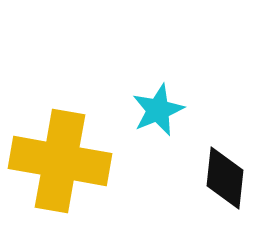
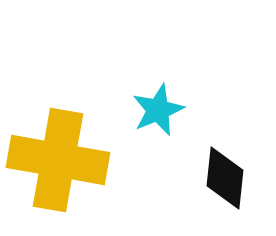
yellow cross: moved 2 px left, 1 px up
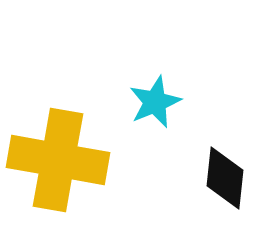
cyan star: moved 3 px left, 8 px up
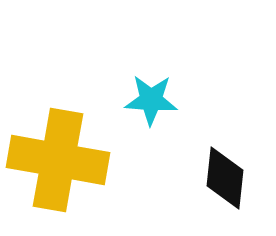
cyan star: moved 4 px left, 2 px up; rotated 26 degrees clockwise
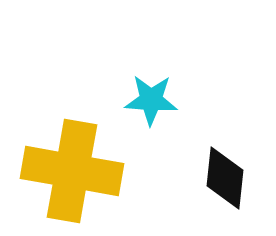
yellow cross: moved 14 px right, 11 px down
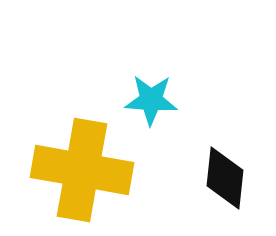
yellow cross: moved 10 px right, 1 px up
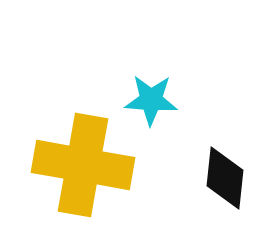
yellow cross: moved 1 px right, 5 px up
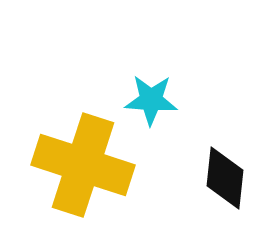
yellow cross: rotated 8 degrees clockwise
